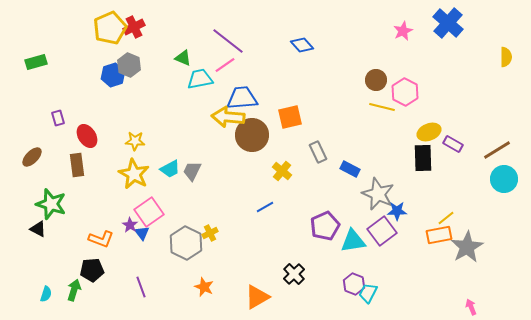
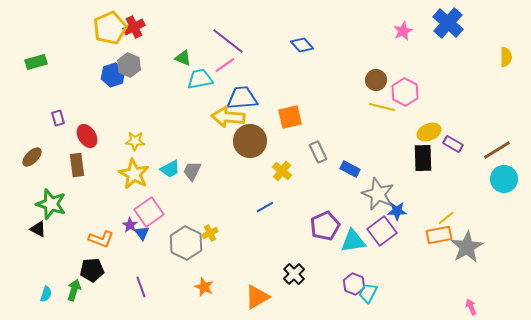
brown circle at (252, 135): moved 2 px left, 6 px down
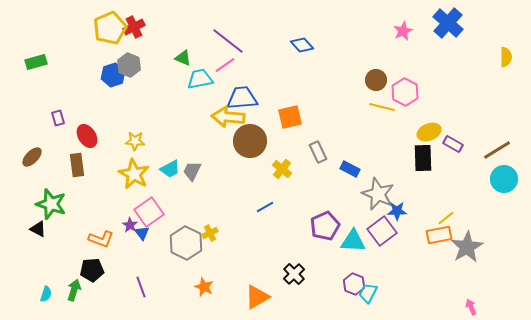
yellow cross at (282, 171): moved 2 px up
cyan triangle at (353, 241): rotated 12 degrees clockwise
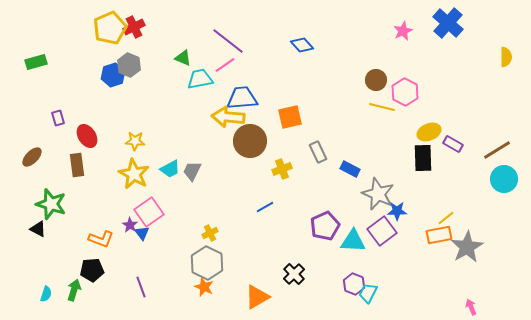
yellow cross at (282, 169): rotated 30 degrees clockwise
gray hexagon at (186, 243): moved 21 px right, 20 px down
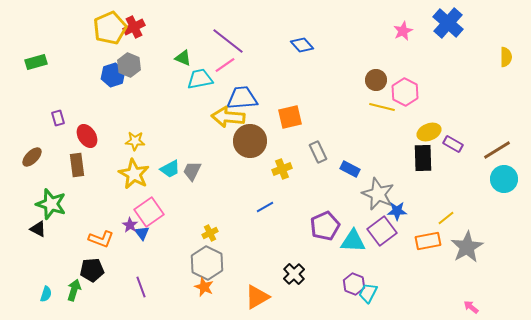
orange rectangle at (439, 235): moved 11 px left, 6 px down
pink arrow at (471, 307): rotated 28 degrees counterclockwise
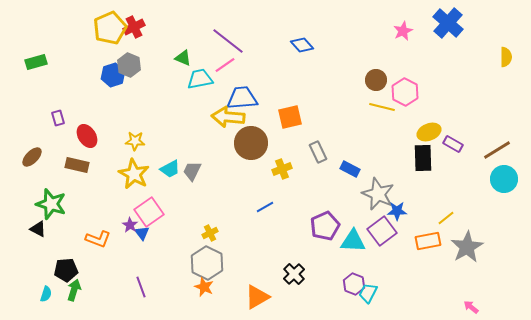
brown circle at (250, 141): moved 1 px right, 2 px down
brown rectangle at (77, 165): rotated 70 degrees counterclockwise
orange L-shape at (101, 239): moved 3 px left
black pentagon at (92, 270): moved 26 px left
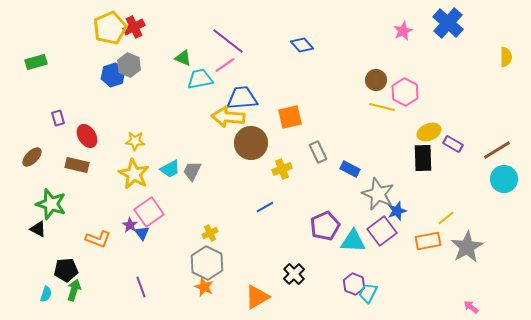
blue star at (397, 211): rotated 18 degrees counterclockwise
